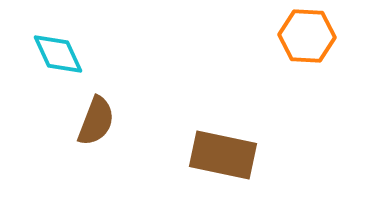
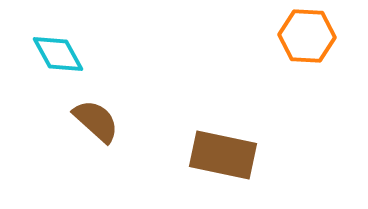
cyan diamond: rotated 4 degrees counterclockwise
brown semicircle: rotated 69 degrees counterclockwise
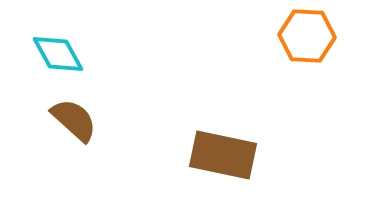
brown semicircle: moved 22 px left, 1 px up
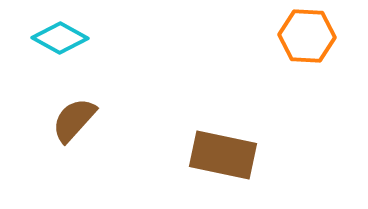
cyan diamond: moved 2 px right, 16 px up; rotated 32 degrees counterclockwise
brown semicircle: rotated 90 degrees counterclockwise
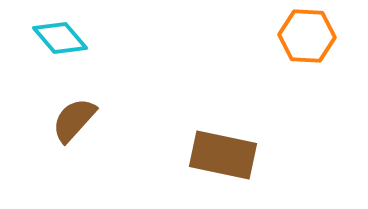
cyan diamond: rotated 20 degrees clockwise
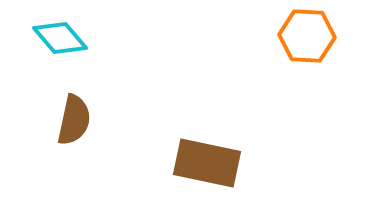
brown semicircle: rotated 150 degrees clockwise
brown rectangle: moved 16 px left, 8 px down
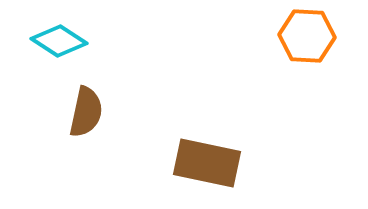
cyan diamond: moved 1 px left, 3 px down; rotated 16 degrees counterclockwise
brown semicircle: moved 12 px right, 8 px up
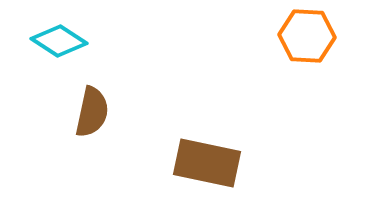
brown semicircle: moved 6 px right
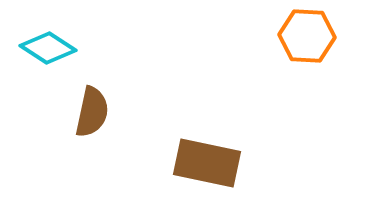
cyan diamond: moved 11 px left, 7 px down
